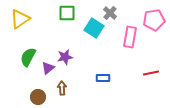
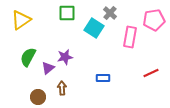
yellow triangle: moved 1 px right, 1 px down
red line: rotated 14 degrees counterclockwise
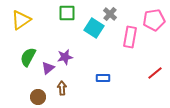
gray cross: moved 1 px down
red line: moved 4 px right; rotated 14 degrees counterclockwise
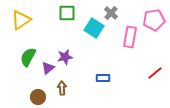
gray cross: moved 1 px right, 1 px up
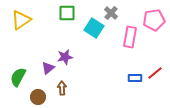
green semicircle: moved 10 px left, 20 px down
blue rectangle: moved 32 px right
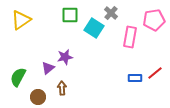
green square: moved 3 px right, 2 px down
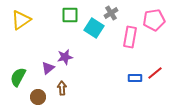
gray cross: rotated 16 degrees clockwise
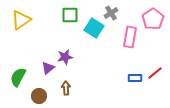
pink pentagon: moved 1 px left, 1 px up; rotated 25 degrees counterclockwise
brown arrow: moved 4 px right
brown circle: moved 1 px right, 1 px up
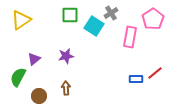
cyan square: moved 2 px up
purple star: moved 1 px right, 1 px up
purple triangle: moved 14 px left, 9 px up
blue rectangle: moved 1 px right, 1 px down
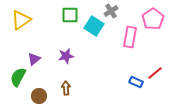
gray cross: moved 2 px up
blue rectangle: moved 3 px down; rotated 24 degrees clockwise
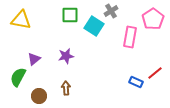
yellow triangle: rotated 45 degrees clockwise
